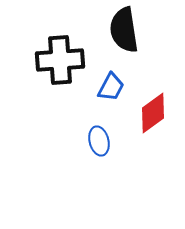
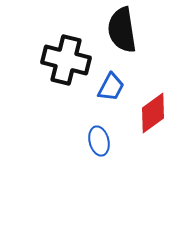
black semicircle: moved 2 px left
black cross: moved 6 px right; rotated 18 degrees clockwise
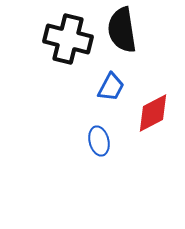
black cross: moved 2 px right, 21 px up
red diamond: rotated 9 degrees clockwise
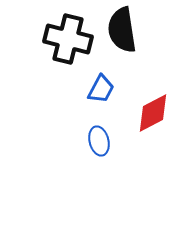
blue trapezoid: moved 10 px left, 2 px down
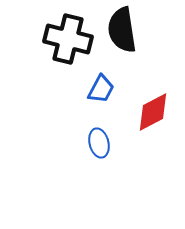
red diamond: moved 1 px up
blue ellipse: moved 2 px down
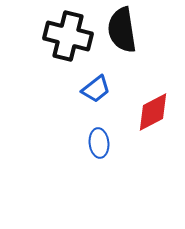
black cross: moved 3 px up
blue trapezoid: moved 5 px left; rotated 24 degrees clockwise
blue ellipse: rotated 8 degrees clockwise
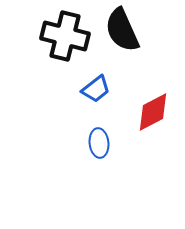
black semicircle: rotated 15 degrees counterclockwise
black cross: moved 3 px left
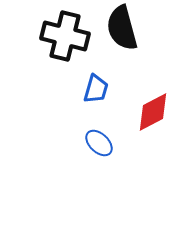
black semicircle: moved 2 px up; rotated 9 degrees clockwise
blue trapezoid: rotated 36 degrees counterclockwise
blue ellipse: rotated 40 degrees counterclockwise
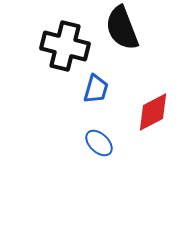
black semicircle: rotated 6 degrees counterclockwise
black cross: moved 10 px down
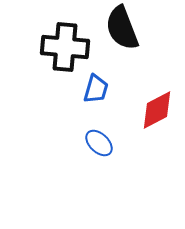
black cross: moved 1 px down; rotated 9 degrees counterclockwise
red diamond: moved 4 px right, 2 px up
